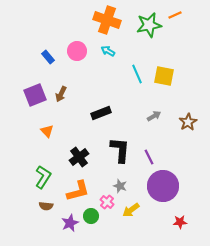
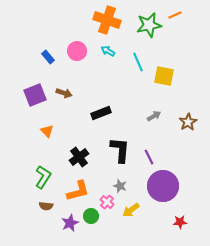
cyan line: moved 1 px right, 12 px up
brown arrow: moved 3 px right, 1 px up; rotated 98 degrees counterclockwise
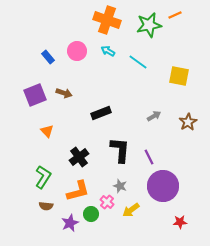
cyan line: rotated 30 degrees counterclockwise
yellow square: moved 15 px right
green circle: moved 2 px up
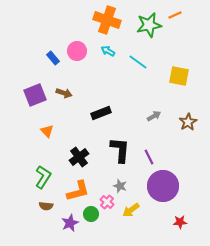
blue rectangle: moved 5 px right, 1 px down
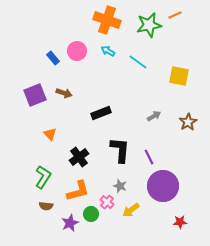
orange triangle: moved 3 px right, 3 px down
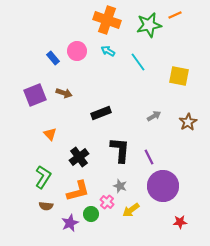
cyan line: rotated 18 degrees clockwise
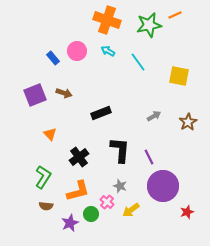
red star: moved 7 px right, 10 px up; rotated 16 degrees counterclockwise
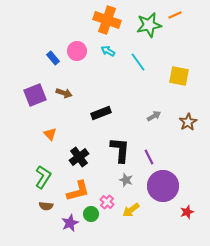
gray star: moved 6 px right, 6 px up
